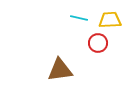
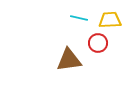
brown triangle: moved 9 px right, 10 px up
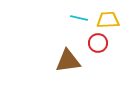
yellow trapezoid: moved 2 px left
brown triangle: moved 1 px left, 1 px down
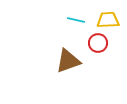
cyan line: moved 3 px left, 2 px down
brown triangle: rotated 12 degrees counterclockwise
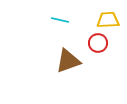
cyan line: moved 16 px left
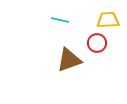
red circle: moved 1 px left
brown triangle: moved 1 px right, 1 px up
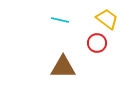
yellow trapezoid: moved 1 px left, 1 px up; rotated 40 degrees clockwise
brown triangle: moved 6 px left, 7 px down; rotated 20 degrees clockwise
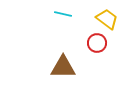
cyan line: moved 3 px right, 6 px up
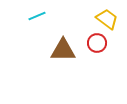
cyan line: moved 26 px left, 2 px down; rotated 36 degrees counterclockwise
brown triangle: moved 17 px up
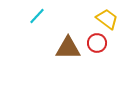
cyan line: rotated 24 degrees counterclockwise
brown triangle: moved 5 px right, 2 px up
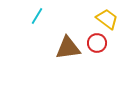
cyan line: rotated 12 degrees counterclockwise
brown triangle: rotated 8 degrees counterclockwise
